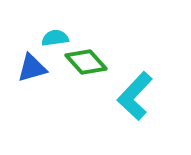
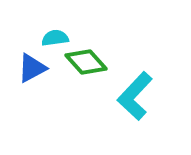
blue triangle: rotated 12 degrees counterclockwise
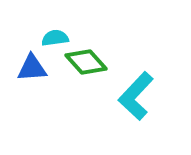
blue triangle: rotated 24 degrees clockwise
cyan L-shape: moved 1 px right
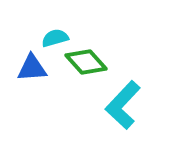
cyan semicircle: rotated 8 degrees counterclockwise
cyan L-shape: moved 13 px left, 9 px down
